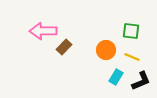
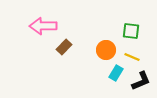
pink arrow: moved 5 px up
cyan rectangle: moved 4 px up
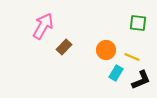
pink arrow: rotated 120 degrees clockwise
green square: moved 7 px right, 8 px up
black L-shape: moved 1 px up
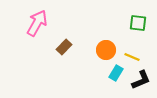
pink arrow: moved 6 px left, 3 px up
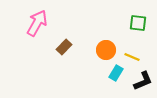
black L-shape: moved 2 px right, 1 px down
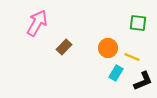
orange circle: moved 2 px right, 2 px up
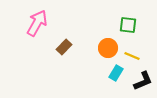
green square: moved 10 px left, 2 px down
yellow line: moved 1 px up
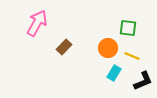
green square: moved 3 px down
cyan rectangle: moved 2 px left
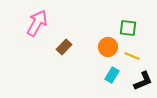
orange circle: moved 1 px up
cyan rectangle: moved 2 px left, 2 px down
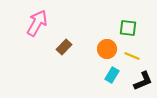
orange circle: moved 1 px left, 2 px down
